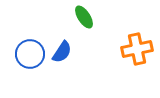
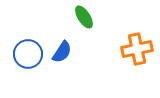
blue circle: moved 2 px left
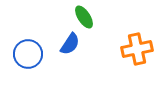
blue semicircle: moved 8 px right, 8 px up
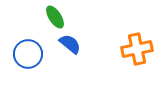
green ellipse: moved 29 px left
blue semicircle: rotated 85 degrees counterclockwise
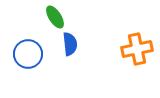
blue semicircle: rotated 45 degrees clockwise
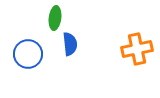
green ellipse: moved 1 px down; rotated 40 degrees clockwise
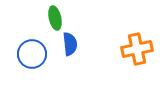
green ellipse: rotated 20 degrees counterclockwise
blue circle: moved 4 px right
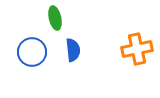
blue semicircle: moved 3 px right, 6 px down
blue circle: moved 2 px up
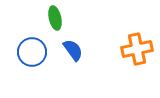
blue semicircle: rotated 30 degrees counterclockwise
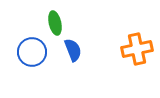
green ellipse: moved 5 px down
blue semicircle: rotated 15 degrees clockwise
